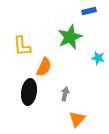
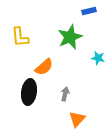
yellow L-shape: moved 2 px left, 9 px up
orange semicircle: rotated 24 degrees clockwise
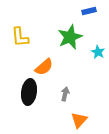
cyan star: moved 6 px up; rotated 16 degrees clockwise
orange triangle: moved 2 px right, 1 px down
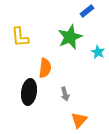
blue rectangle: moved 2 px left; rotated 24 degrees counterclockwise
orange semicircle: moved 1 px right, 1 px down; rotated 42 degrees counterclockwise
gray arrow: rotated 152 degrees clockwise
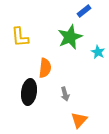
blue rectangle: moved 3 px left
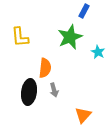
blue rectangle: rotated 24 degrees counterclockwise
gray arrow: moved 11 px left, 4 px up
orange triangle: moved 4 px right, 5 px up
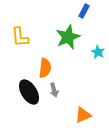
green star: moved 2 px left
black ellipse: rotated 40 degrees counterclockwise
orange triangle: rotated 24 degrees clockwise
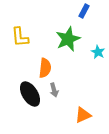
green star: moved 2 px down
black ellipse: moved 1 px right, 2 px down
